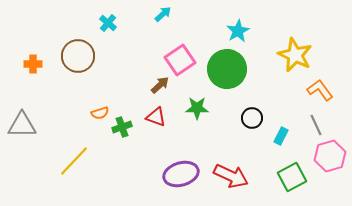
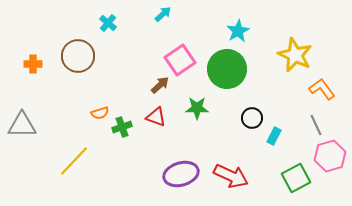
orange L-shape: moved 2 px right, 1 px up
cyan rectangle: moved 7 px left
green square: moved 4 px right, 1 px down
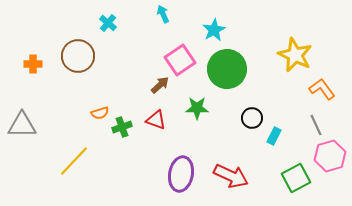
cyan arrow: rotated 72 degrees counterclockwise
cyan star: moved 24 px left, 1 px up
red triangle: moved 3 px down
purple ellipse: rotated 64 degrees counterclockwise
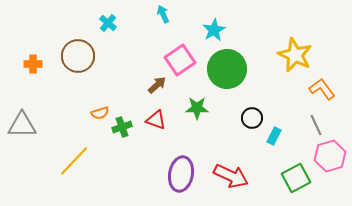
brown arrow: moved 3 px left
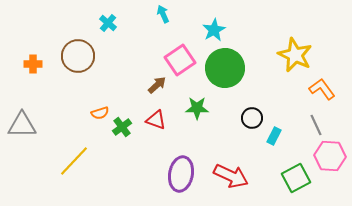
green circle: moved 2 px left, 1 px up
green cross: rotated 18 degrees counterclockwise
pink hexagon: rotated 20 degrees clockwise
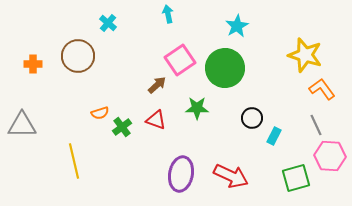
cyan arrow: moved 5 px right; rotated 12 degrees clockwise
cyan star: moved 23 px right, 4 px up
yellow star: moved 10 px right; rotated 8 degrees counterclockwise
yellow line: rotated 56 degrees counterclockwise
green square: rotated 12 degrees clockwise
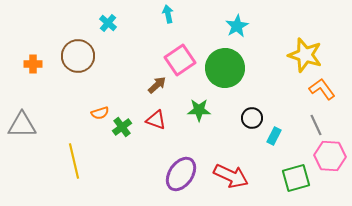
green star: moved 2 px right, 2 px down
purple ellipse: rotated 24 degrees clockwise
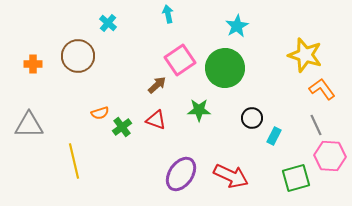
gray triangle: moved 7 px right
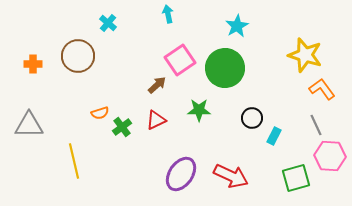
red triangle: rotated 45 degrees counterclockwise
